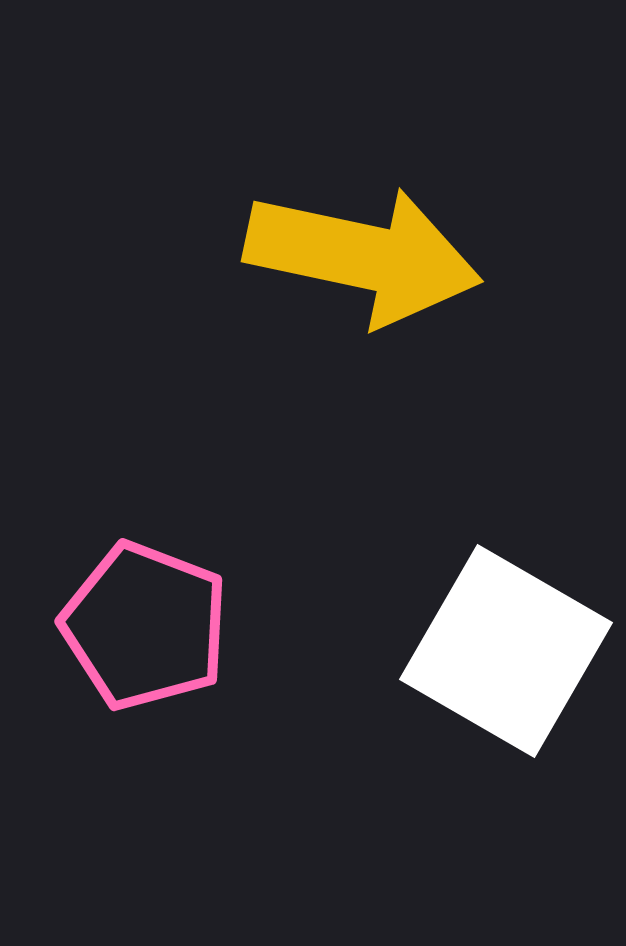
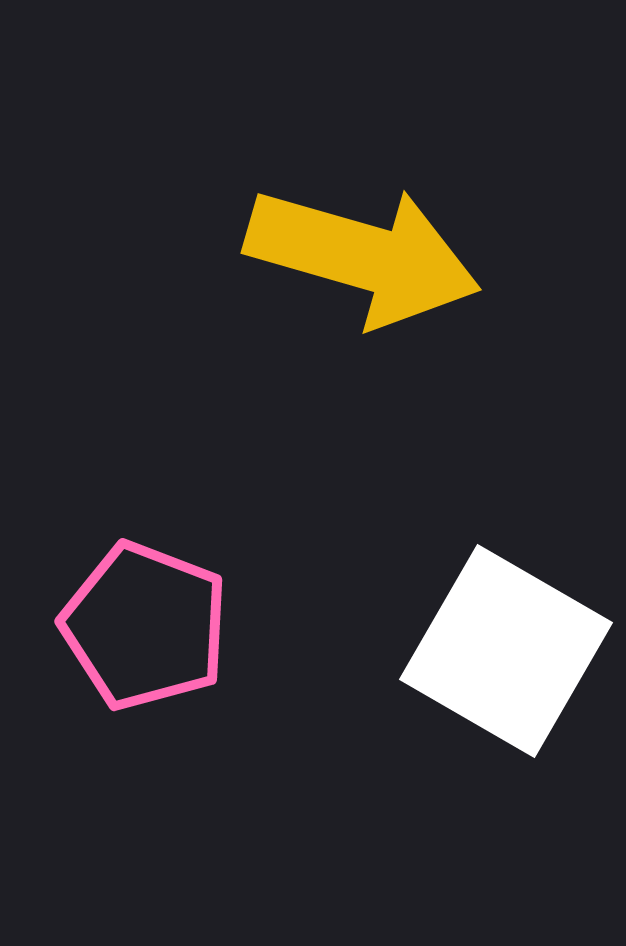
yellow arrow: rotated 4 degrees clockwise
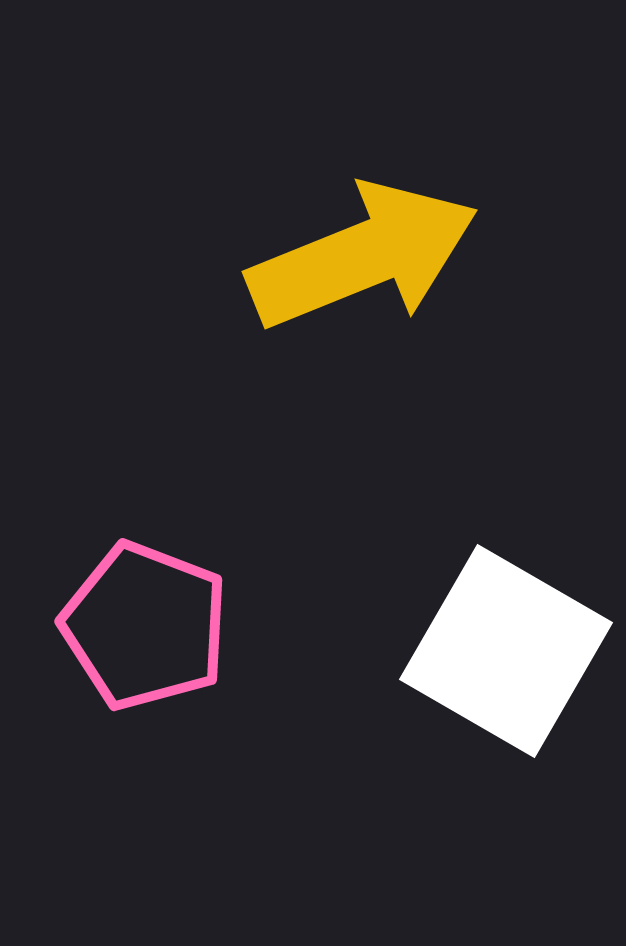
yellow arrow: rotated 38 degrees counterclockwise
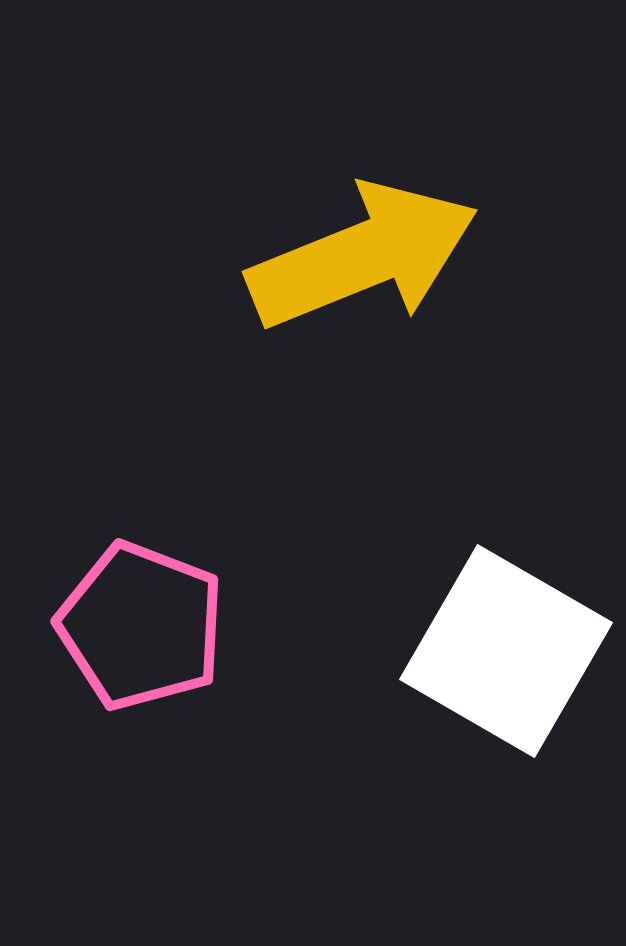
pink pentagon: moved 4 px left
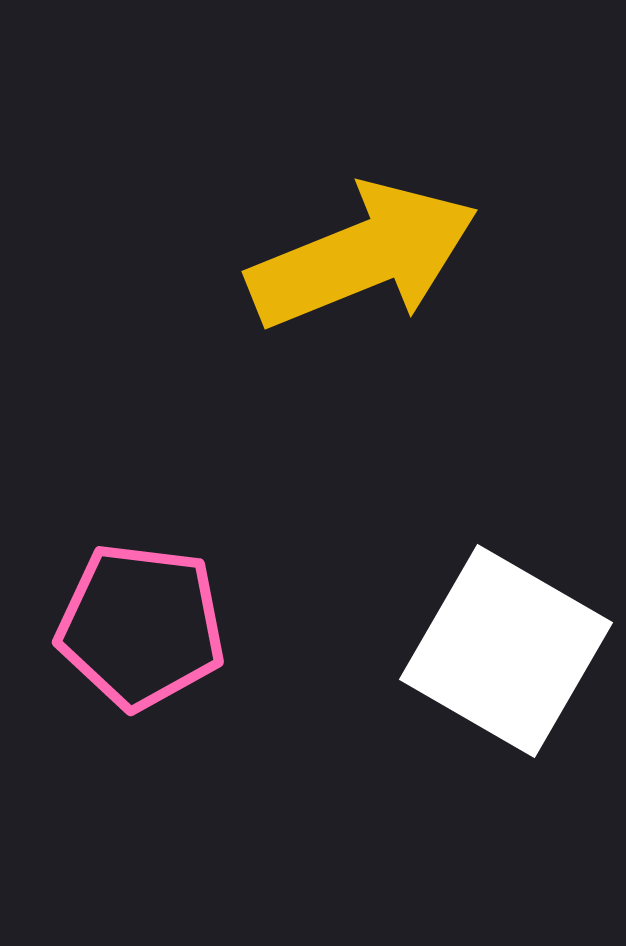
pink pentagon: rotated 14 degrees counterclockwise
